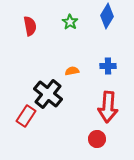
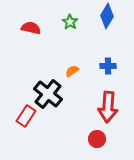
red semicircle: moved 1 px right, 2 px down; rotated 66 degrees counterclockwise
orange semicircle: rotated 24 degrees counterclockwise
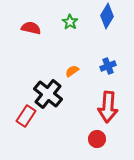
blue cross: rotated 21 degrees counterclockwise
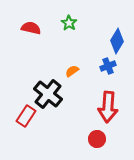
blue diamond: moved 10 px right, 25 px down
green star: moved 1 px left, 1 px down
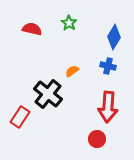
red semicircle: moved 1 px right, 1 px down
blue diamond: moved 3 px left, 4 px up
blue cross: rotated 35 degrees clockwise
red rectangle: moved 6 px left, 1 px down
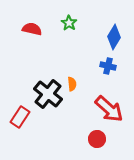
orange semicircle: moved 13 px down; rotated 120 degrees clockwise
red arrow: moved 1 px right, 2 px down; rotated 52 degrees counterclockwise
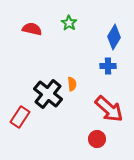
blue cross: rotated 14 degrees counterclockwise
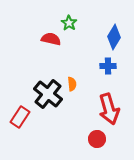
red semicircle: moved 19 px right, 10 px down
red arrow: rotated 32 degrees clockwise
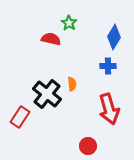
black cross: moved 1 px left
red circle: moved 9 px left, 7 px down
